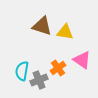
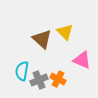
brown triangle: moved 13 px down; rotated 25 degrees clockwise
yellow triangle: rotated 36 degrees clockwise
pink triangle: rotated 12 degrees counterclockwise
orange cross: moved 11 px down; rotated 28 degrees counterclockwise
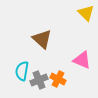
yellow triangle: moved 21 px right, 19 px up
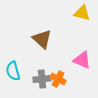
yellow triangle: moved 4 px left; rotated 30 degrees counterclockwise
cyan semicircle: moved 9 px left; rotated 24 degrees counterclockwise
gray cross: moved 3 px right, 1 px up; rotated 18 degrees clockwise
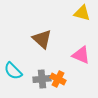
pink triangle: moved 1 px left, 5 px up
cyan semicircle: rotated 30 degrees counterclockwise
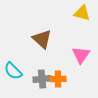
pink triangle: rotated 42 degrees clockwise
orange cross: rotated 28 degrees counterclockwise
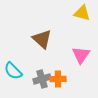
gray cross: rotated 12 degrees counterclockwise
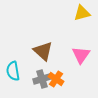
yellow triangle: rotated 30 degrees counterclockwise
brown triangle: moved 1 px right, 12 px down
cyan semicircle: rotated 36 degrees clockwise
orange cross: moved 2 px left; rotated 35 degrees clockwise
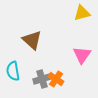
brown triangle: moved 11 px left, 11 px up
pink triangle: moved 1 px right
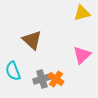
pink triangle: rotated 12 degrees clockwise
cyan semicircle: rotated 12 degrees counterclockwise
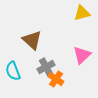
gray cross: moved 4 px right, 12 px up; rotated 12 degrees counterclockwise
